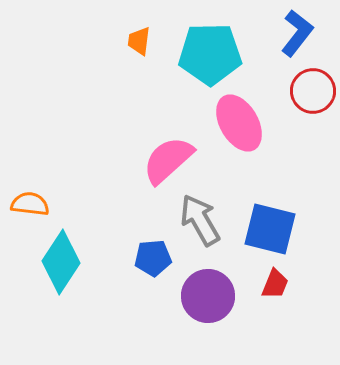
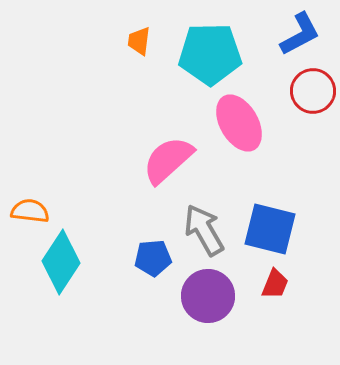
blue L-shape: moved 3 px right, 1 px down; rotated 24 degrees clockwise
orange semicircle: moved 7 px down
gray arrow: moved 4 px right, 10 px down
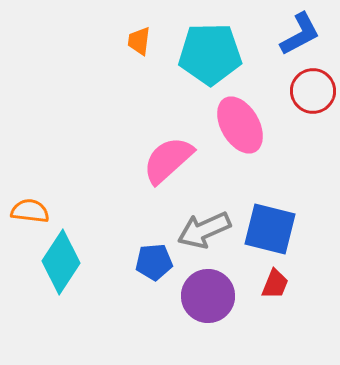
pink ellipse: moved 1 px right, 2 px down
gray arrow: rotated 84 degrees counterclockwise
blue pentagon: moved 1 px right, 4 px down
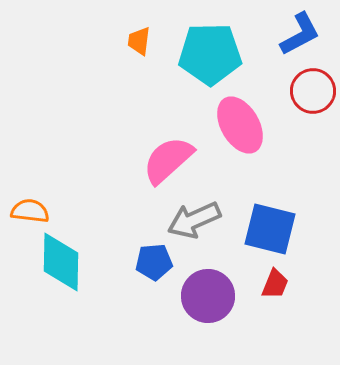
gray arrow: moved 10 px left, 10 px up
cyan diamond: rotated 32 degrees counterclockwise
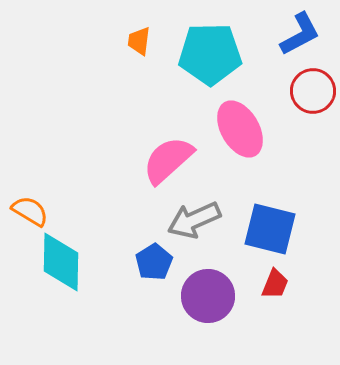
pink ellipse: moved 4 px down
orange semicircle: rotated 24 degrees clockwise
blue pentagon: rotated 27 degrees counterclockwise
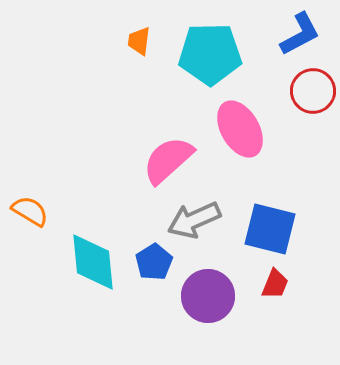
cyan diamond: moved 32 px right; rotated 6 degrees counterclockwise
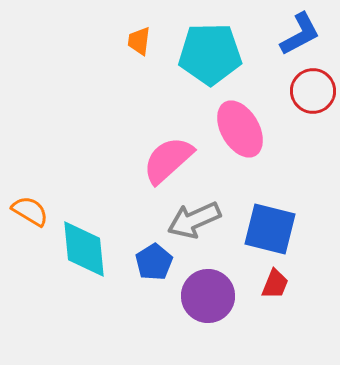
cyan diamond: moved 9 px left, 13 px up
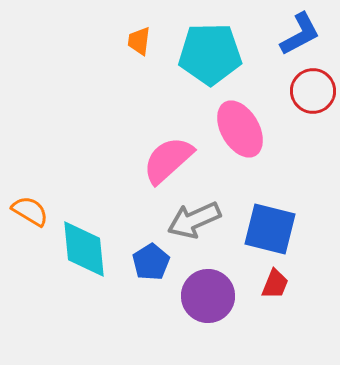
blue pentagon: moved 3 px left
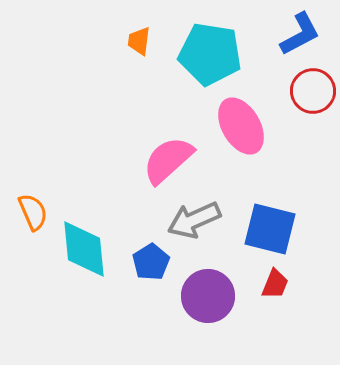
cyan pentagon: rotated 10 degrees clockwise
pink ellipse: moved 1 px right, 3 px up
orange semicircle: moved 3 px right, 1 px down; rotated 36 degrees clockwise
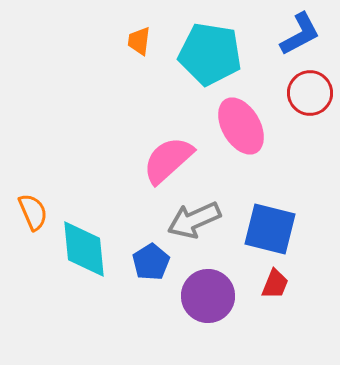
red circle: moved 3 px left, 2 px down
